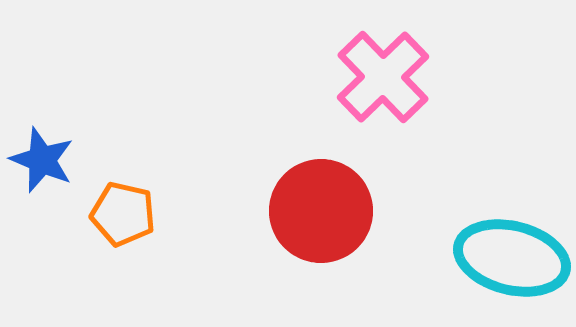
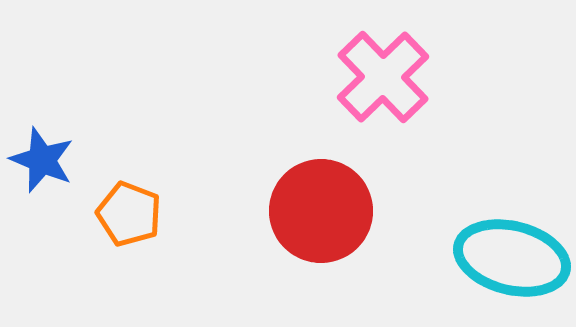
orange pentagon: moved 6 px right; rotated 8 degrees clockwise
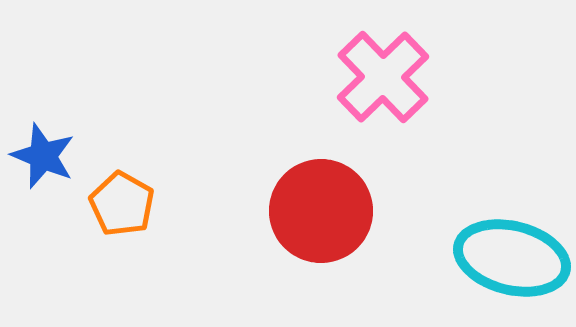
blue star: moved 1 px right, 4 px up
orange pentagon: moved 7 px left, 10 px up; rotated 8 degrees clockwise
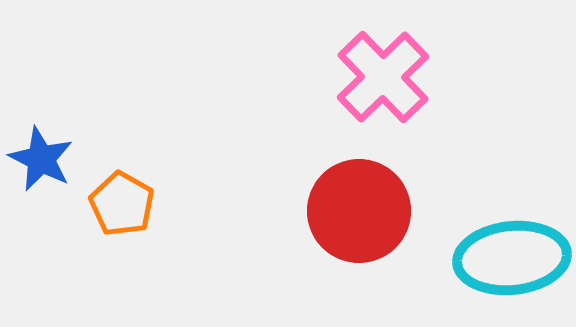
blue star: moved 2 px left, 3 px down; rotated 4 degrees clockwise
red circle: moved 38 px right
cyan ellipse: rotated 20 degrees counterclockwise
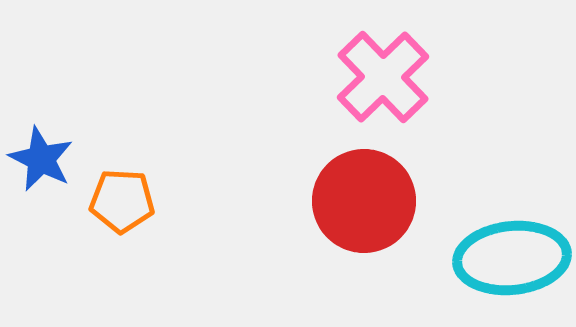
orange pentagon: moved 3 px up; rotated 26 degrees counterclockwise
red circle: moved 5 px right, 10 px up
